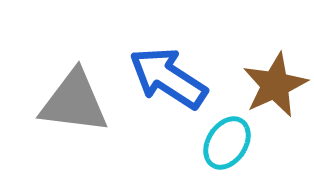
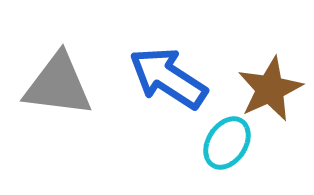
brown star: moved 5 px left, 4 px down
gray triangle: moved 16 px left, 17 px up
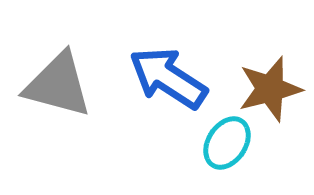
gray triangle: rotated 8 degrees clockwise
brown star: rotated 10 degrees clockwise
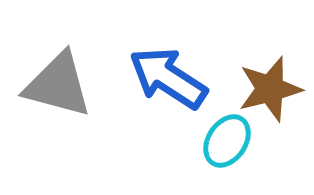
cyan ellipse: moved 2 px up
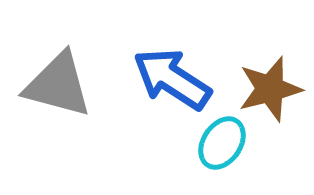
blue arrow: moved 4 px right, 1 px down
cyan ellipse: moved 5 px left, 2 px down
